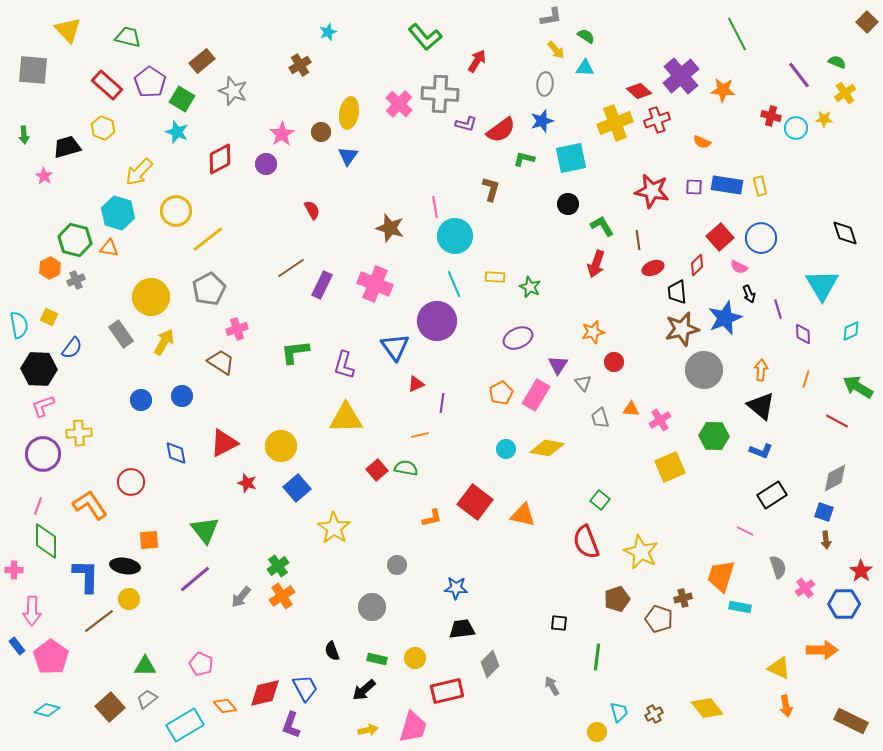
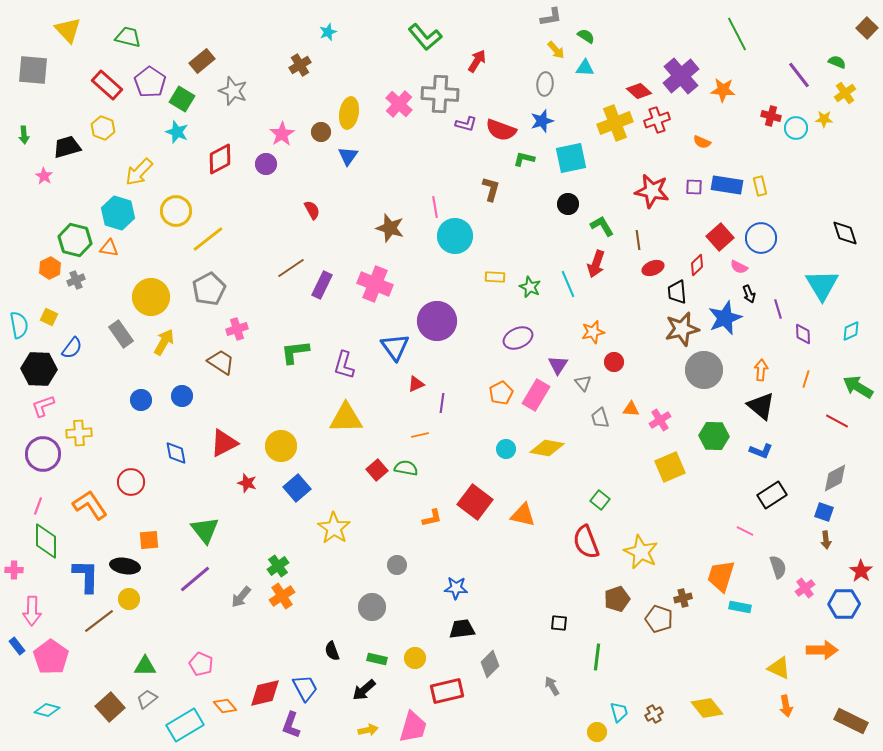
brown square at (867, 22): moved 6 px down
red semicircle at (501, 130): rotated 56 degrees clockwise
cyan line at (454, 284): moved 114 px right
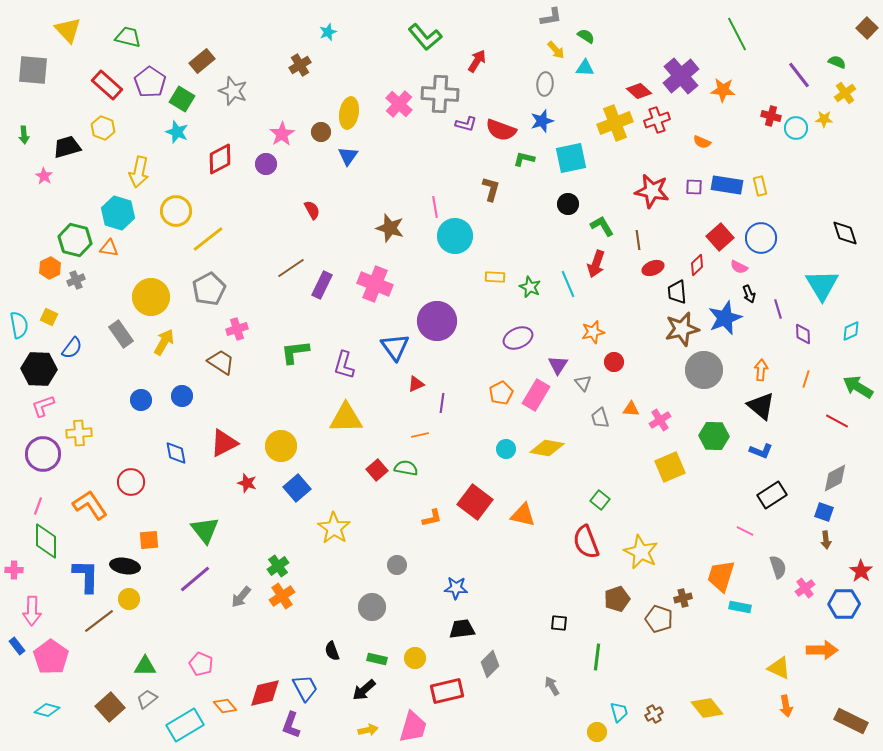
yellow arrow at (139, 172): rotated 32 degrees counterclockwise
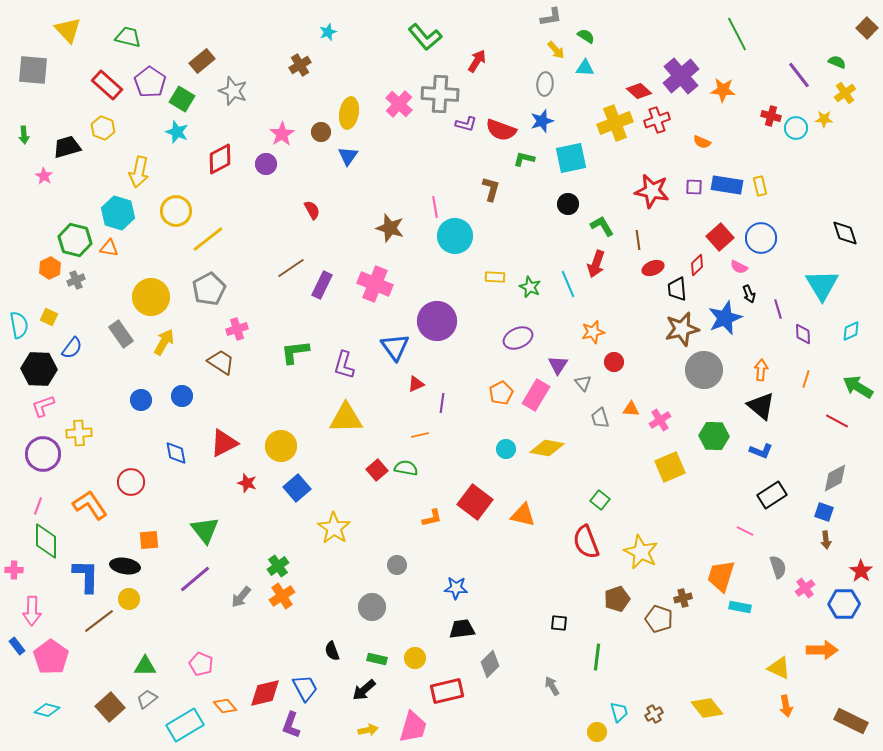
black trapezoid at (677, 292): moved 3 px up
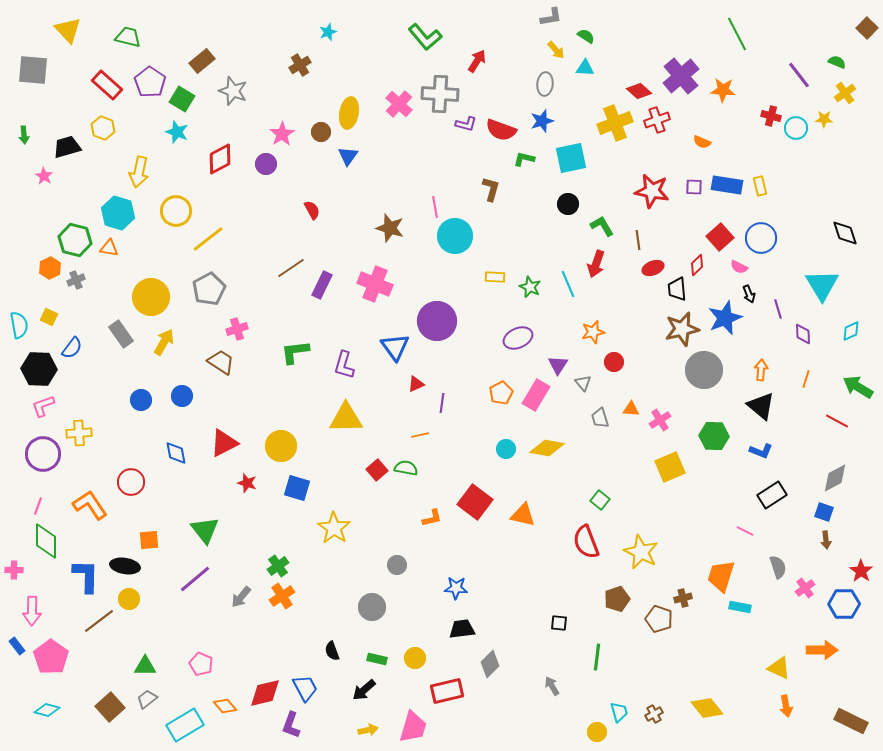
blue square at (297, 488): rotated 32 degrees counterclockwise
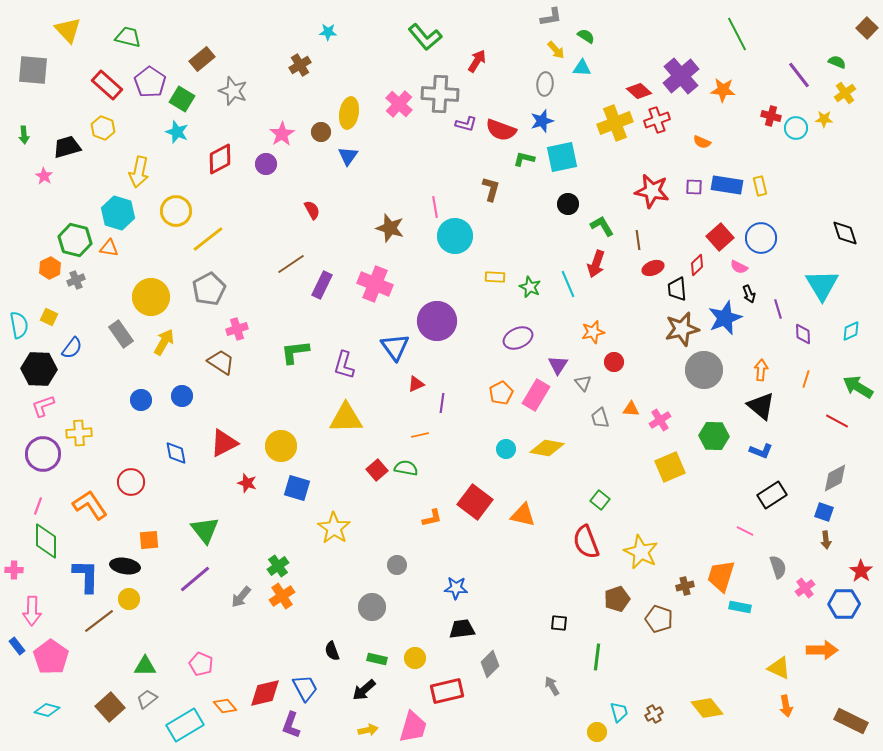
cyan star at (328, 32): rotated 24 degrees clockwise
brown rectangle at (202, 61): moved 2 px up
cyan triangle at (585, 68): moved 3 px left
cyan square at (571, 158): moved 9 px left, 1 px up
brown line at (291, 268): moved 4 px up
brown cross at (683, 598): moved 2 px right, 12 px up
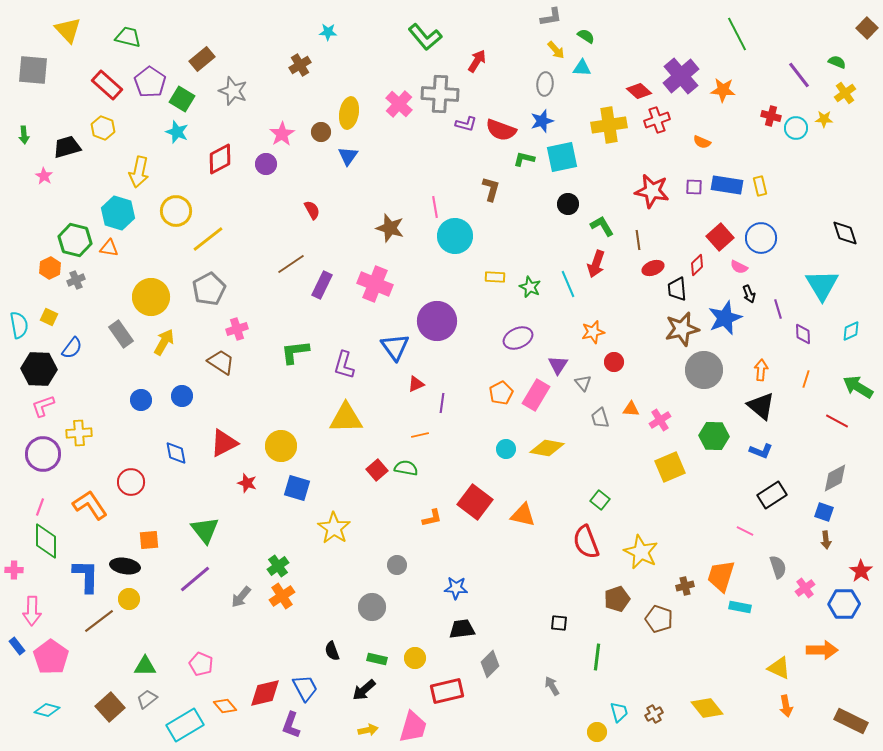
yellow cross at (615, 123): moved 6 px left, 2 px down; rotated 12 degrees clockwise
pink line at (38, 506): moved 2 px right, 1 px down
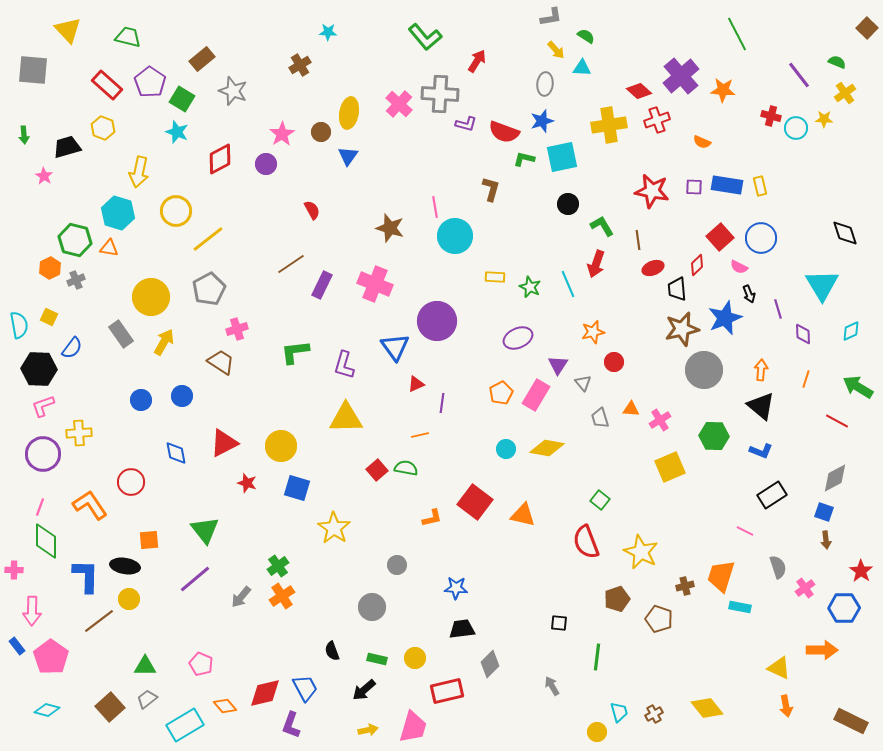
red semicircle at (501, 130): moved 3 px right, 2 px down
blue hexagon at (844, 604): moved 4 px down
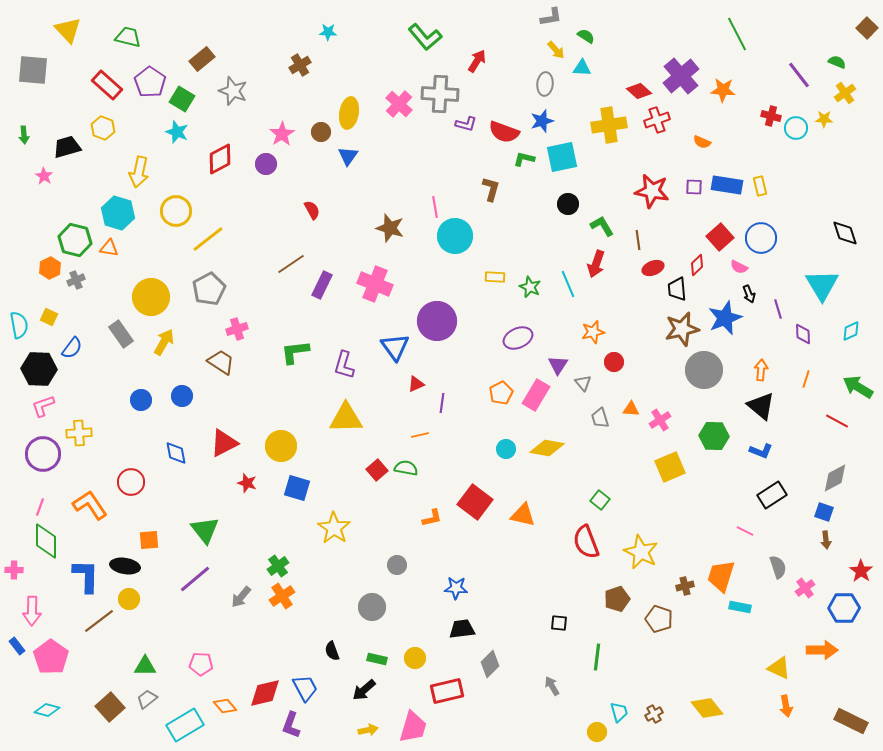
pink pentagon at (201, 664): rotated 20 degrees counterclockwise
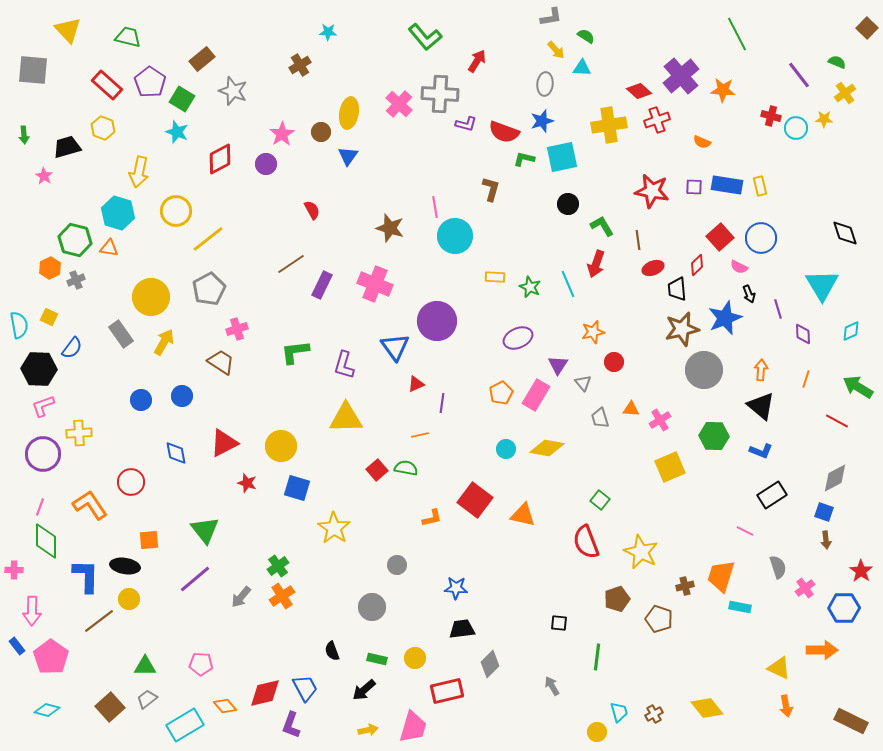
red square at (475, 502): moved 2 px up
